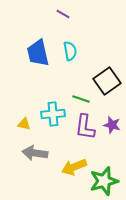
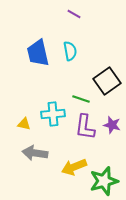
purple line: moved 11 px right
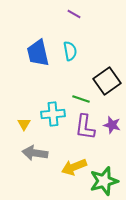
yellow triangle: rotated 48 degrees clockwise
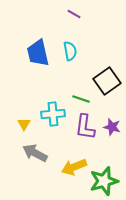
purple star: moved 2 px down
gray arrow: rotated 20 degrees clockwise
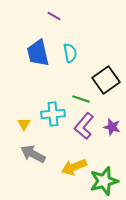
purple line: moved 20 px left, 2 px down
cyan semicircle: moved 2 px down
black square: moved 1 px left, 1 px up
purple L-shape: moved 1 px left, 1 px up; rotated 32 degrees clockwise
gray arrow: moved 2 px left, 1 px down
